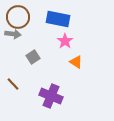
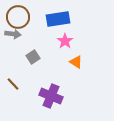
blue rectangle: rotated 20 degrees counterclockwise
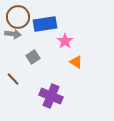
blue rectangle: moved 13 px left, 5 px down
brown line: moved 5 px up
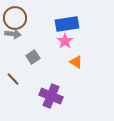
brown circle: moved 3 px left, 1 px down
blue rectangle: moved 22 px right
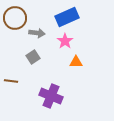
blue rectangle: moved 7 px up; rotated 15 degrees counterclockwise
gray arrow: moved 24 px right, 1 px up
orange triangle: rotated 32 degrees counterclockwise
brown line: moved 2 px left, 2 px down; rotated 40 degrees counterclockwise
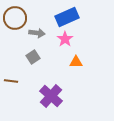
pink star: moved 2 px up
purple cross: rotated 20 degrees clockwise
